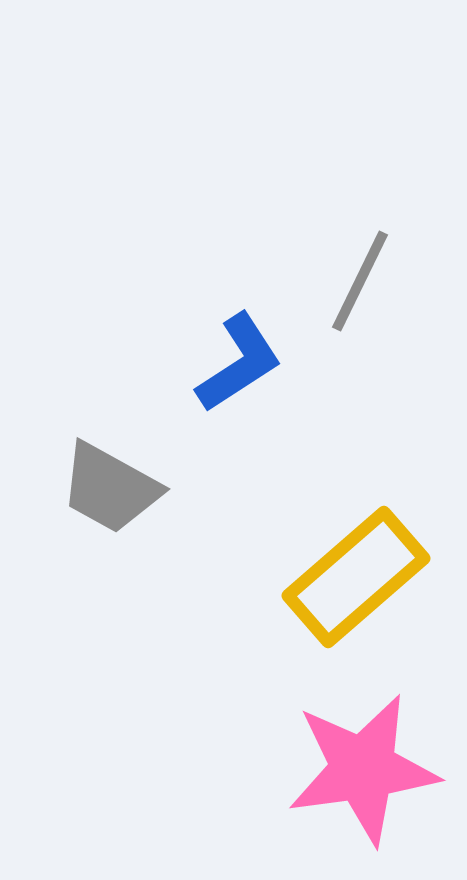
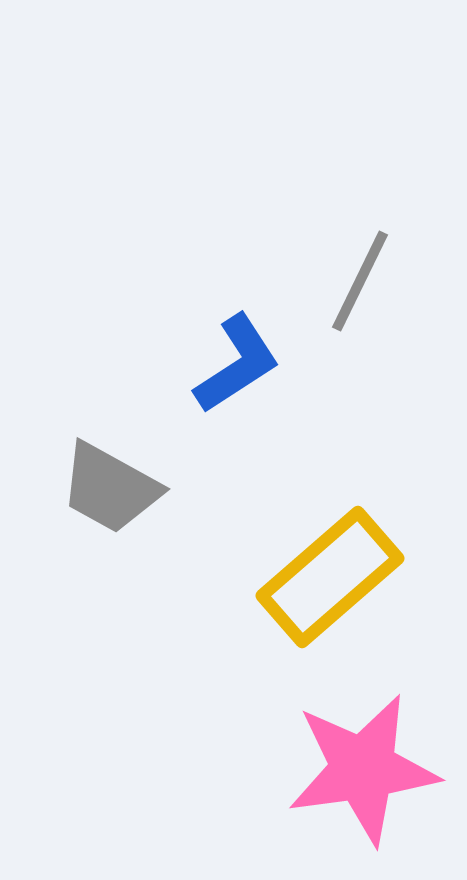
blue L-shape: moved 2 px left, 1 px down
yellow rectangle: moved 26 px left
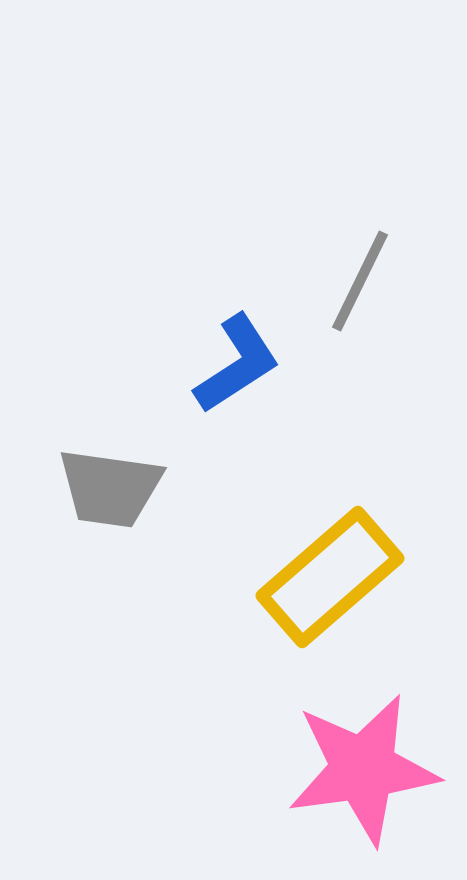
gray trapezoid: rotated 21 degrees counterclockwise
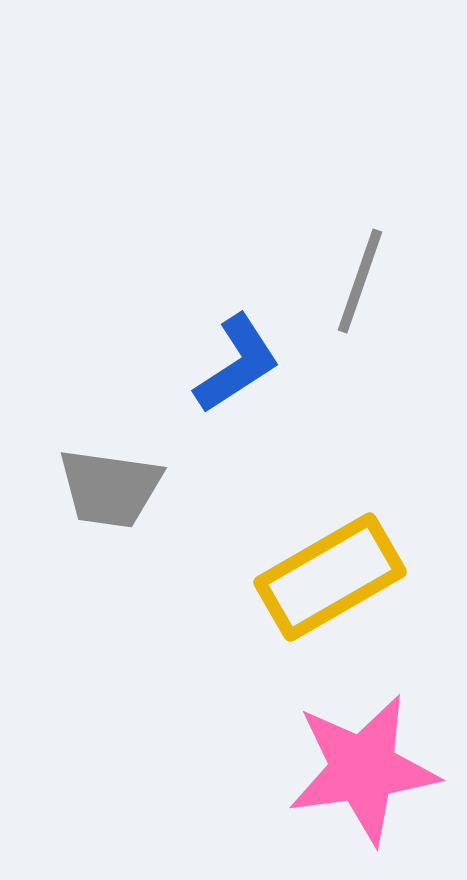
gray line: rotated 7 degrees counterclockwise
yellow rectangle: rotated 11 degrees clockwise
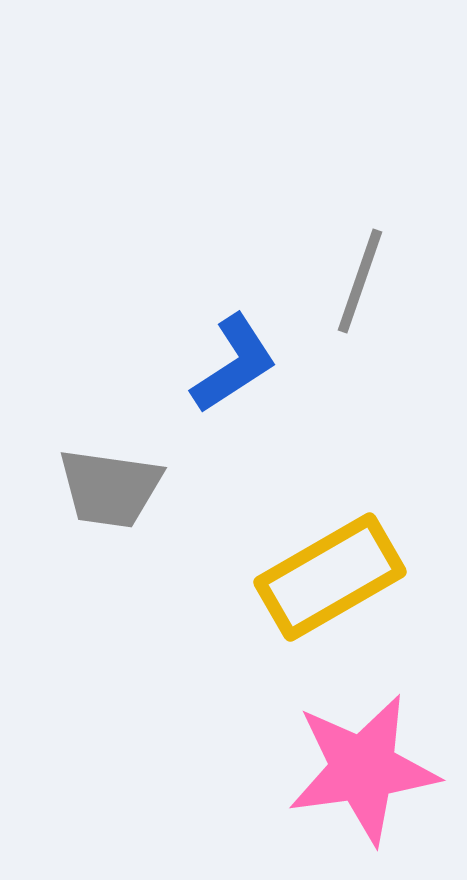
blue L-shape: moved 3 px left
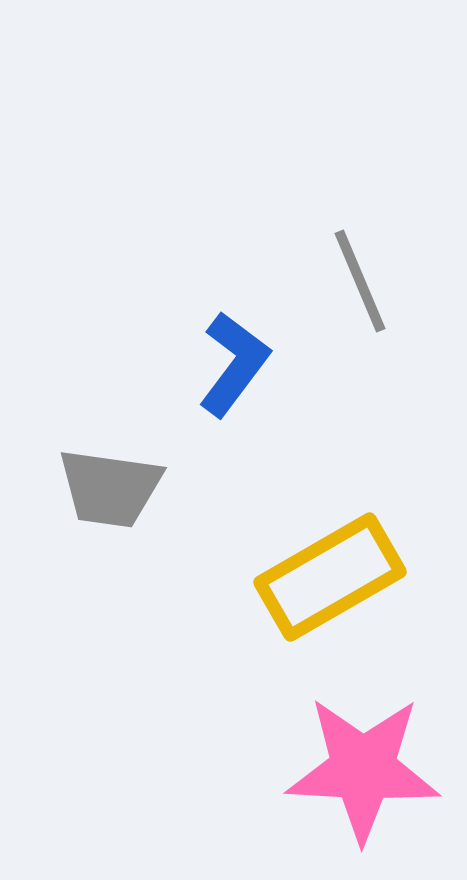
gray line: rotated 42 degrees counterclockwise
blue L-shape: rotated 20 degrees counterclockwise
pink star: rotated 11 degrees clockwise
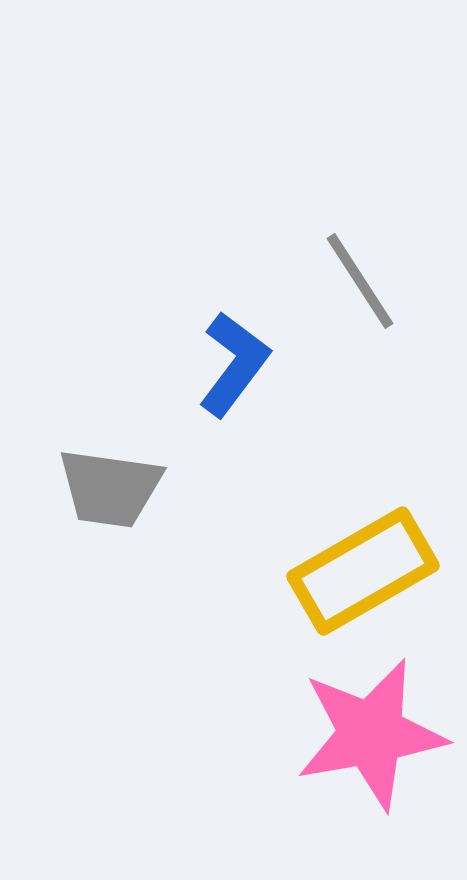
gray line: rotated 10 degrees counterclockwise
yellow rectangle: moved 33 px right, 6 px up
pink star: moved 8 px right, 35 px up; rotated 13 degrees counterclockwise
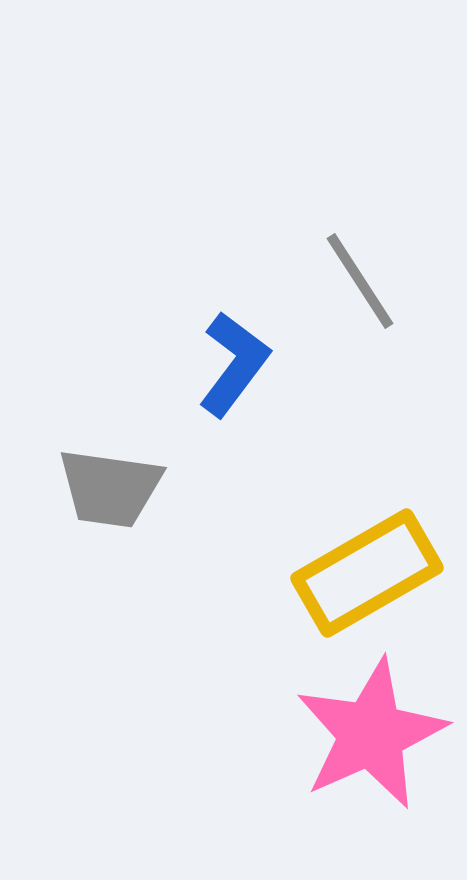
yellow rectangle: moved 4 px right, 2 px down
pink star: rotated 14 degrees counterclockwise
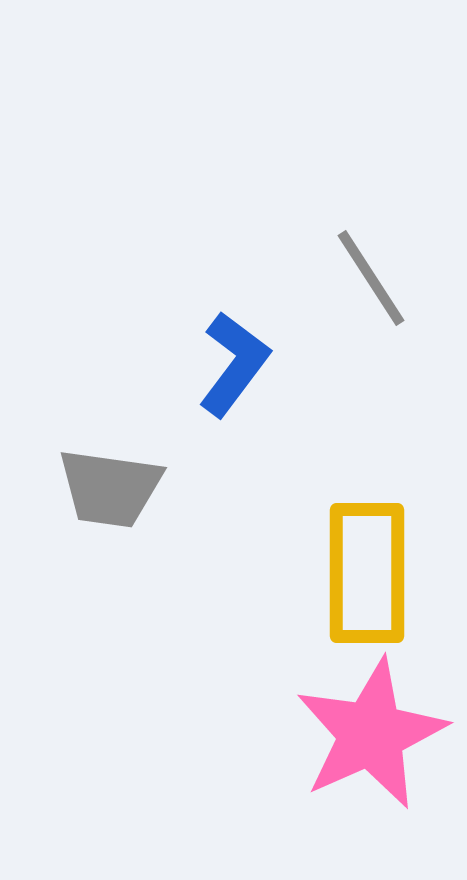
gray line: moved 11 px right, 3 px up
yellow rectangle: rotated 60 degrees counterclockwise
